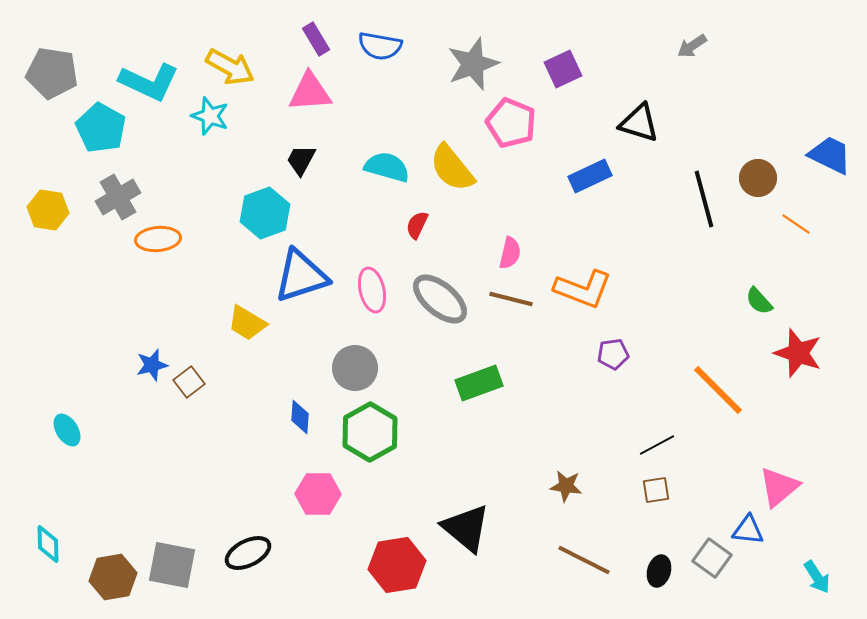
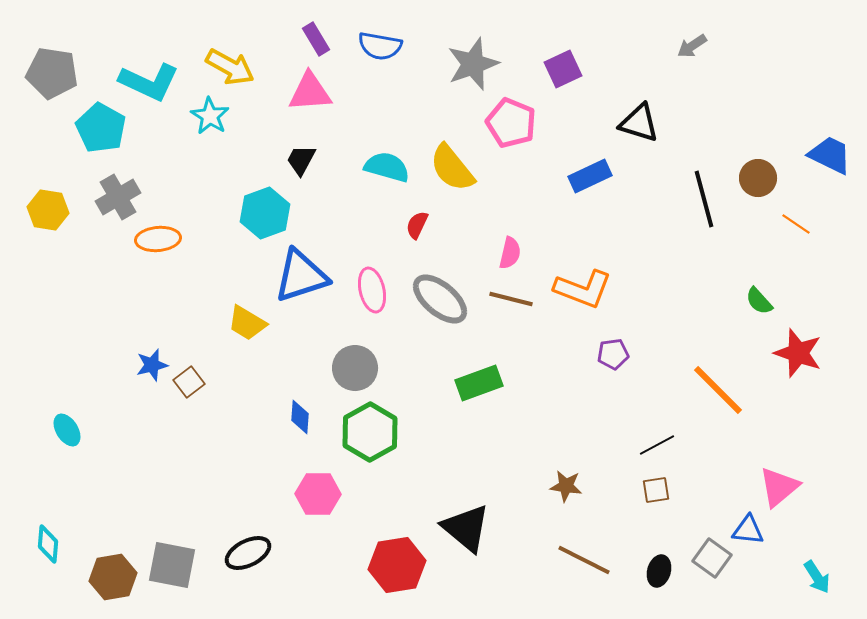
cyan star at (210, 116): rotated 12 degrees clockwise
cyan diamond at (48, 544): rotated 6 degrees clockwise
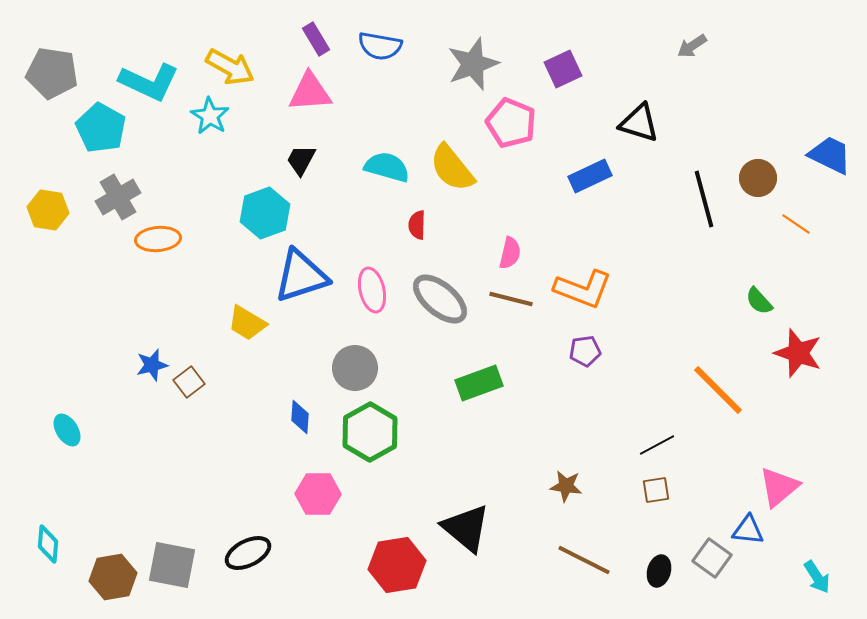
red semicircle at (417, 225): rotated 24 degrees counterclockwise
purple pentagon at (613, 354): moved 28 px left, 3 px up
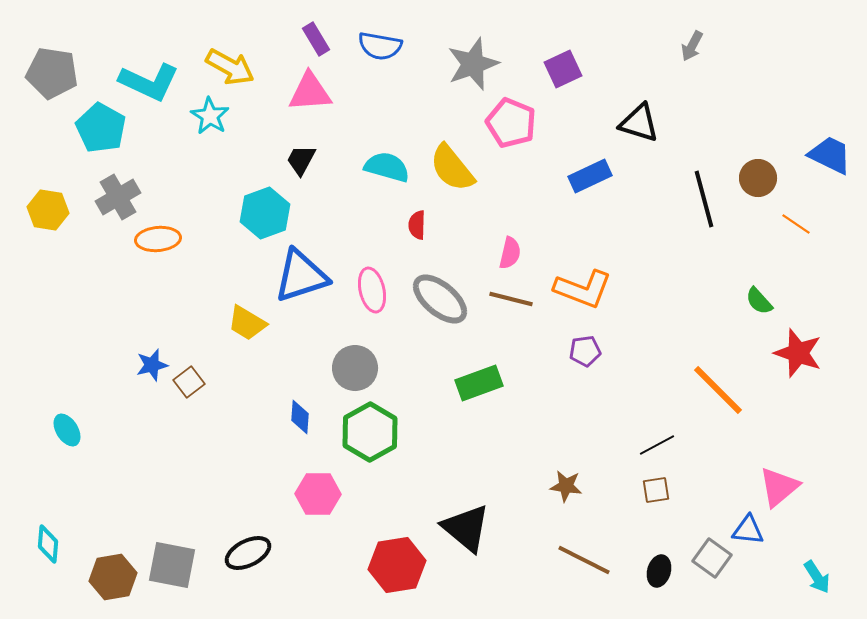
gray arrow at (692, 46): rotated 28 degrees counterclockwise
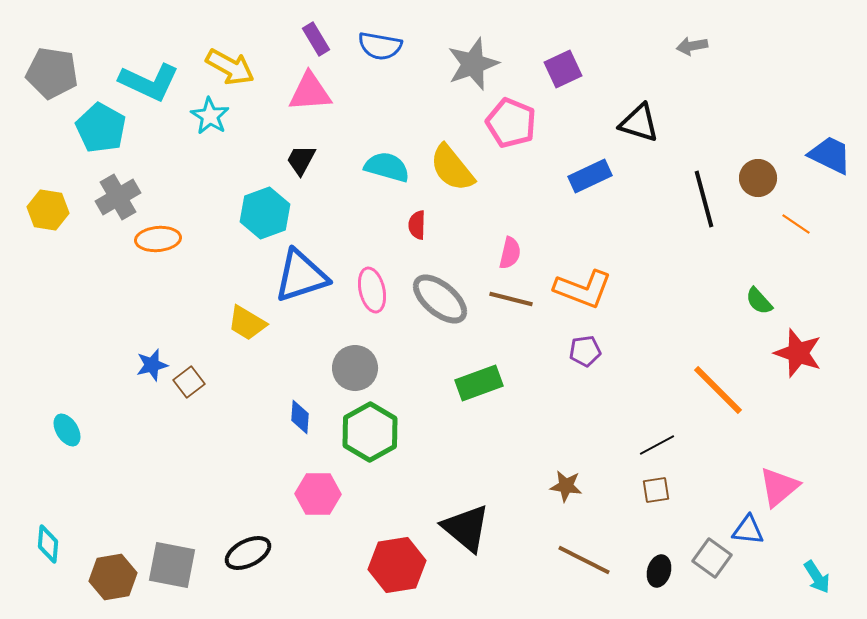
gray arrow at (692, 46): rotated 52 degrees clockwise
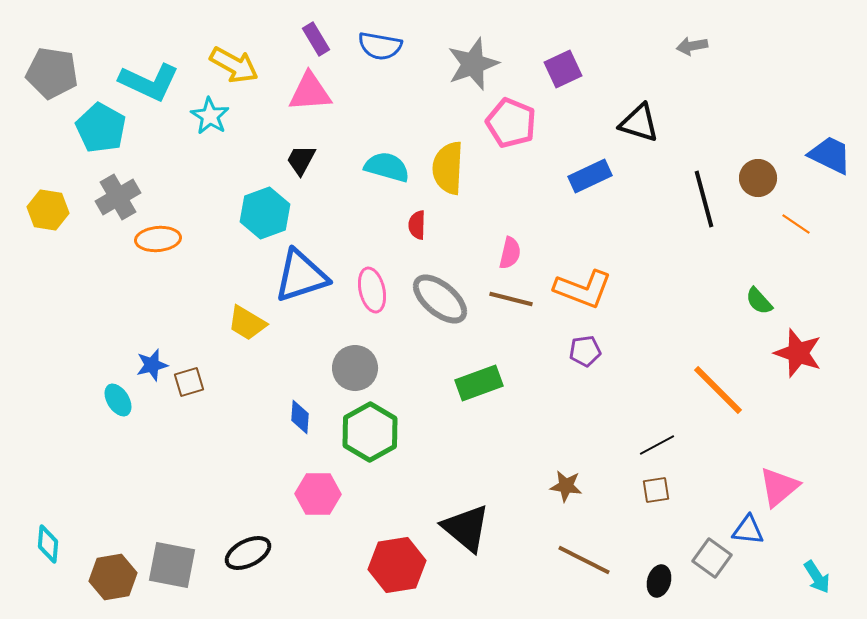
yellow arrow at (230, 67): moved 4 px right, 2 px up
yellow semicircle at (452, 168): moved 4 px left; rotated 42 degrees clockwise
brown square at (189, 382): rotated 20 degrees clockwise
cyan ellipse at (67, 430): moved 51 px right, 30 px up
black ellipse at (659, 571): moved 10 px down
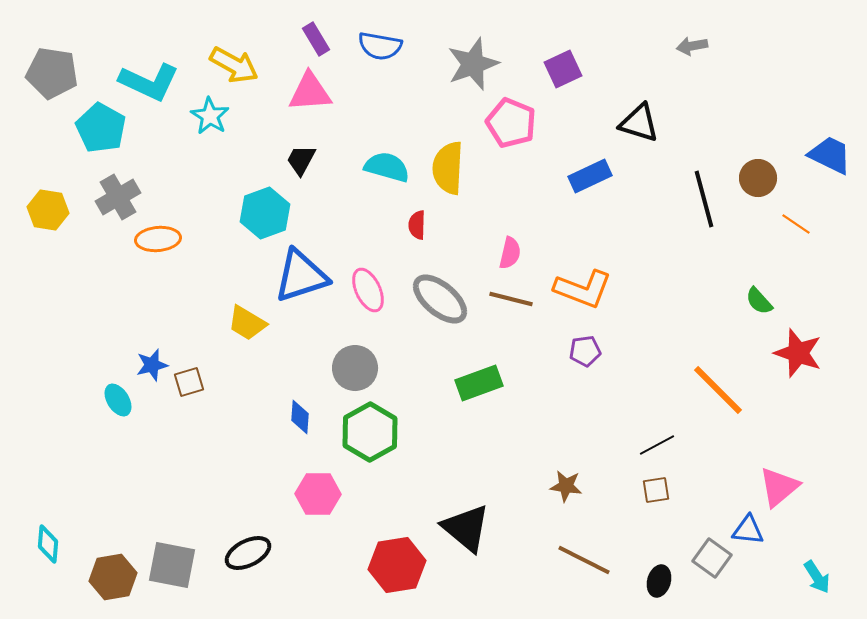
pink ellipse at (372, 290): moved 4 px left; rotated 12 degrees counterclockwise
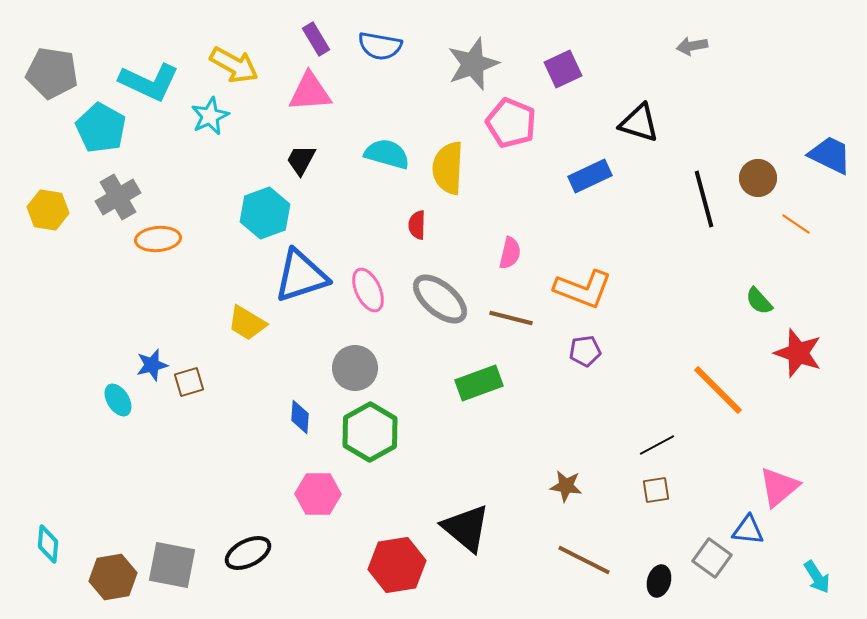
cyan star at (210, 116): rotated 15 degrees clockwise
cyan semicircle at (387, 167): moved 13 px up
brown line at (511, 299): moved 19 px down
